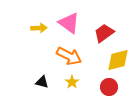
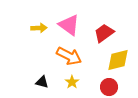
pink triangle: moved 2 px down
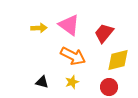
red trapezoid: rotated 15 degrees counterclockwise
orange arrow: moved 4 px right
yellow star: rotated 16 degrees clockwise
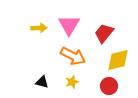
pink triangle: rotated 25 degrees clockwise
red circle: moved 1 px up
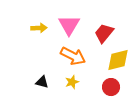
red circle: moved 2 px right, 1 px down
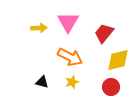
pink triangle: moved 1 px left, 3 px up
orange arrow: moved 3 px left, 1 px down
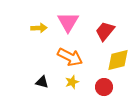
red trapezoid: moved 1 px right, 2 px up
red circle: moved 7 px left
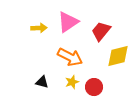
pink triangle: rotated 25 degrees clockwise
red trapezoid: moved 4 px left
yellow diamond: moved 4 px up
red circle: moved 10 px left
